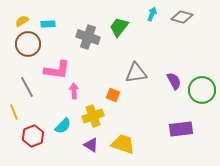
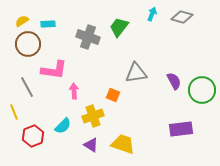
pink L-shape: moved 3 px left
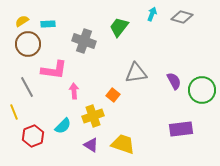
gray cross: moved 4 px left, 4 px down
orange square: rotated 16 degrees clockwise
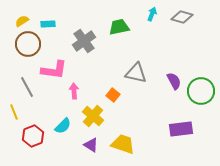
green trapezoid: rotated 40 degrees clockwise
gray cross: rotated 35 degrees clockwise
gray triangle: rotated 20 degrees clockwise
green circle: moved 1 px left, 1 px down
yellow cross: rotated 30 degrees counterclockwise
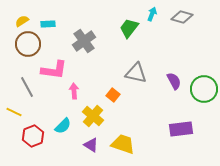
green trapezoid: moved 10 px right, 1 px down; rotated 40 degrees counterclockwise
green circle: moved 3 px right, 2 px up
yellow line: rotated 42 degrees counterclockwise
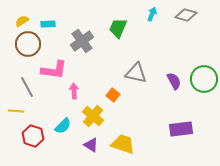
gray diamond: moved 4 px right, 2 px up
green trapezoid: moved 11 px left; rotated 15 degrees counterclockwise
gray cross: moved 2 px left
green circle: moved 10 px up
yellow line: moved 2 px right, 1 px up; rotated 21 degrees counterclockwise
red hexagon: rotated 20 degrees counterclockwise
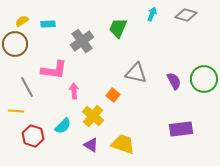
brown circle: moved 13 px left
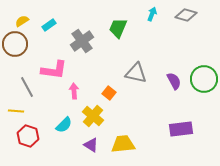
cyan rectangle: moved 1 px right, 1 px down; rotated 32 degrees counterclockwise
orange square: moved 4 px left, 2 px up
cyan semicircle: moved 1 px right, 1 px up
red hexagon: moved 5 px left
yellow trapezoid: rotated 25 degrees counterclockwise
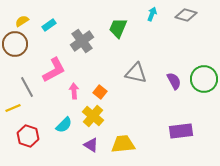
pink L-shape: rotated 36 degrees counterclockwise
orange square: moved 9 px left, 1 px up
yellow line: moved 3 px left, 3 px up; rotated 28 degrees counterclockwise
purple rectangle: moved 2 px down
